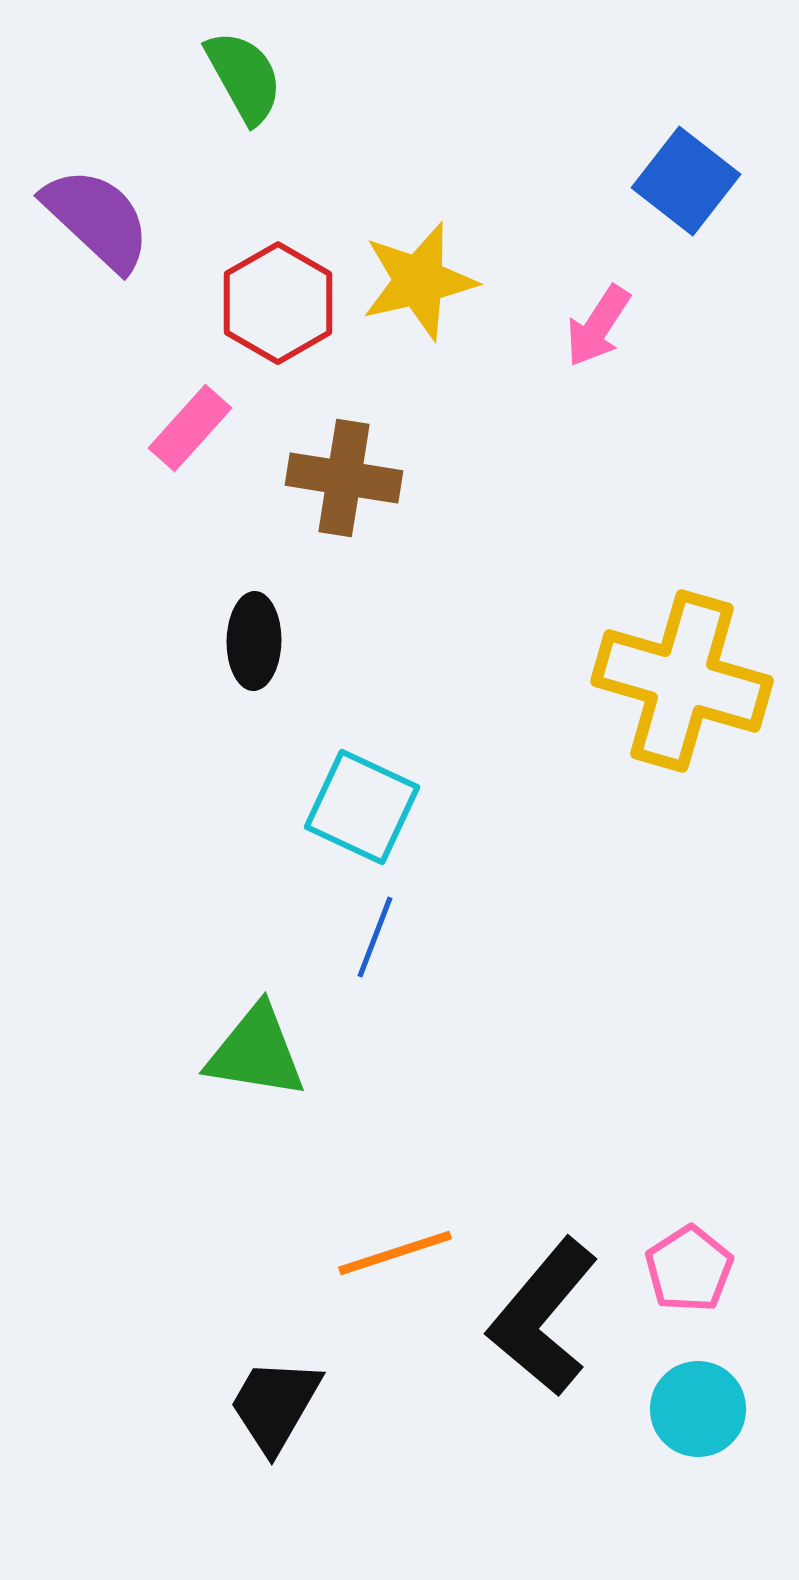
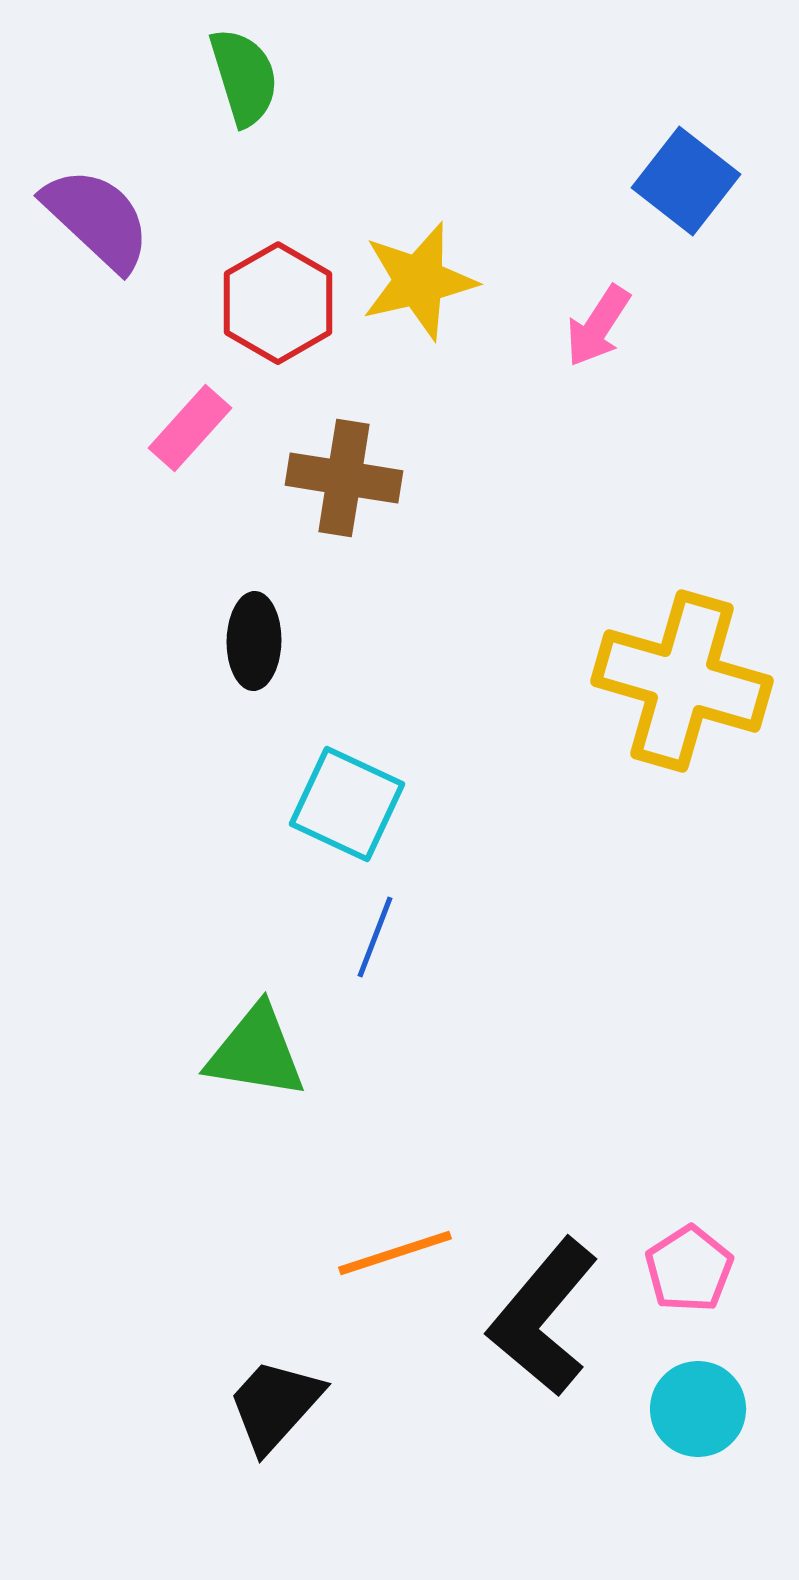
green semicircle: rotated 12 degrees clockwise
cyan square: moved 15 px left, 3 px up
black trapezoid: rotated 12 degrees clockwise
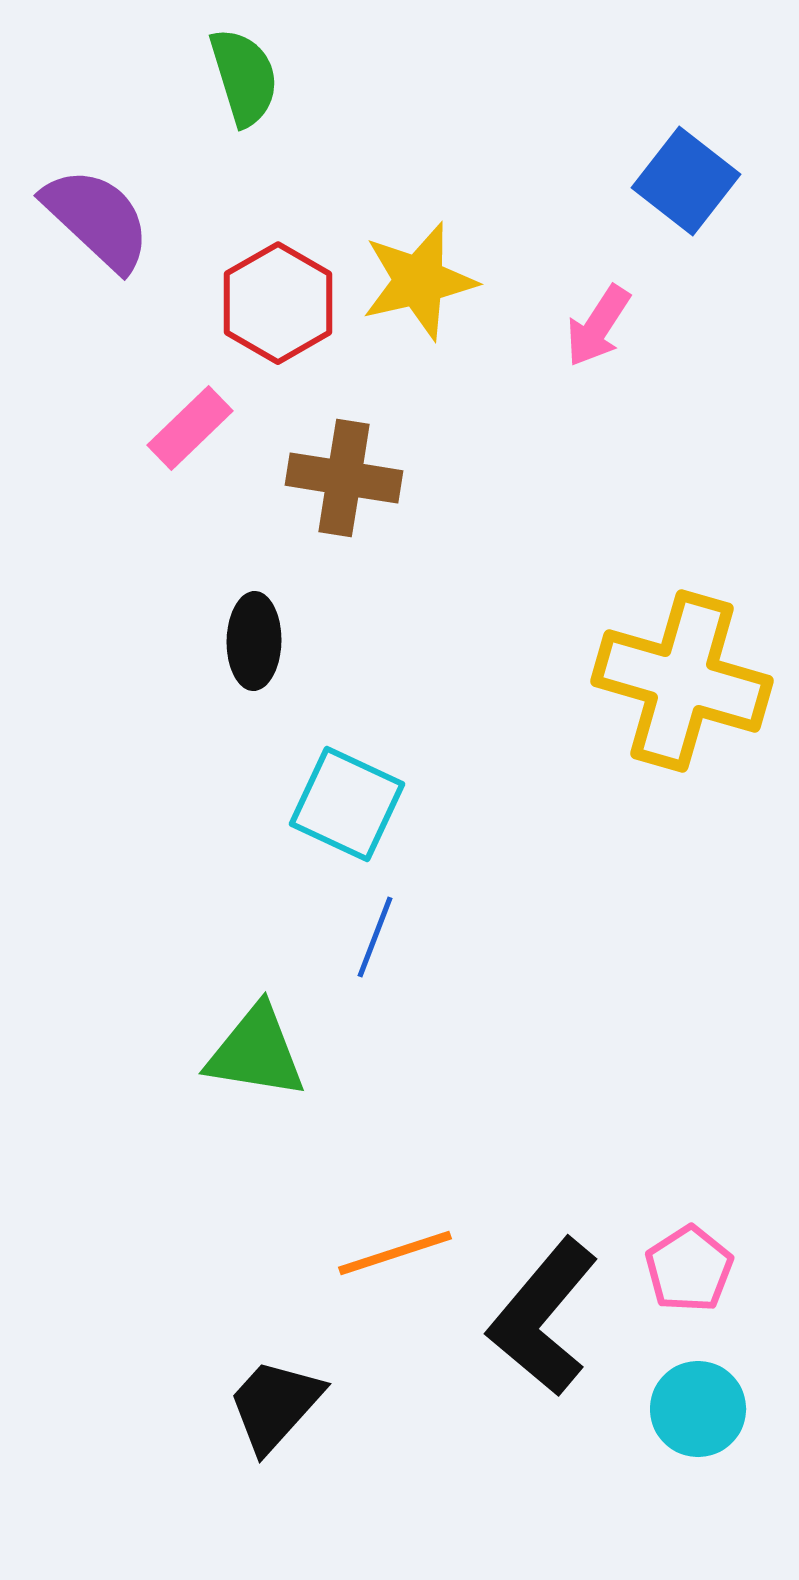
pink rectangle: rotated 4 degrees clockwise
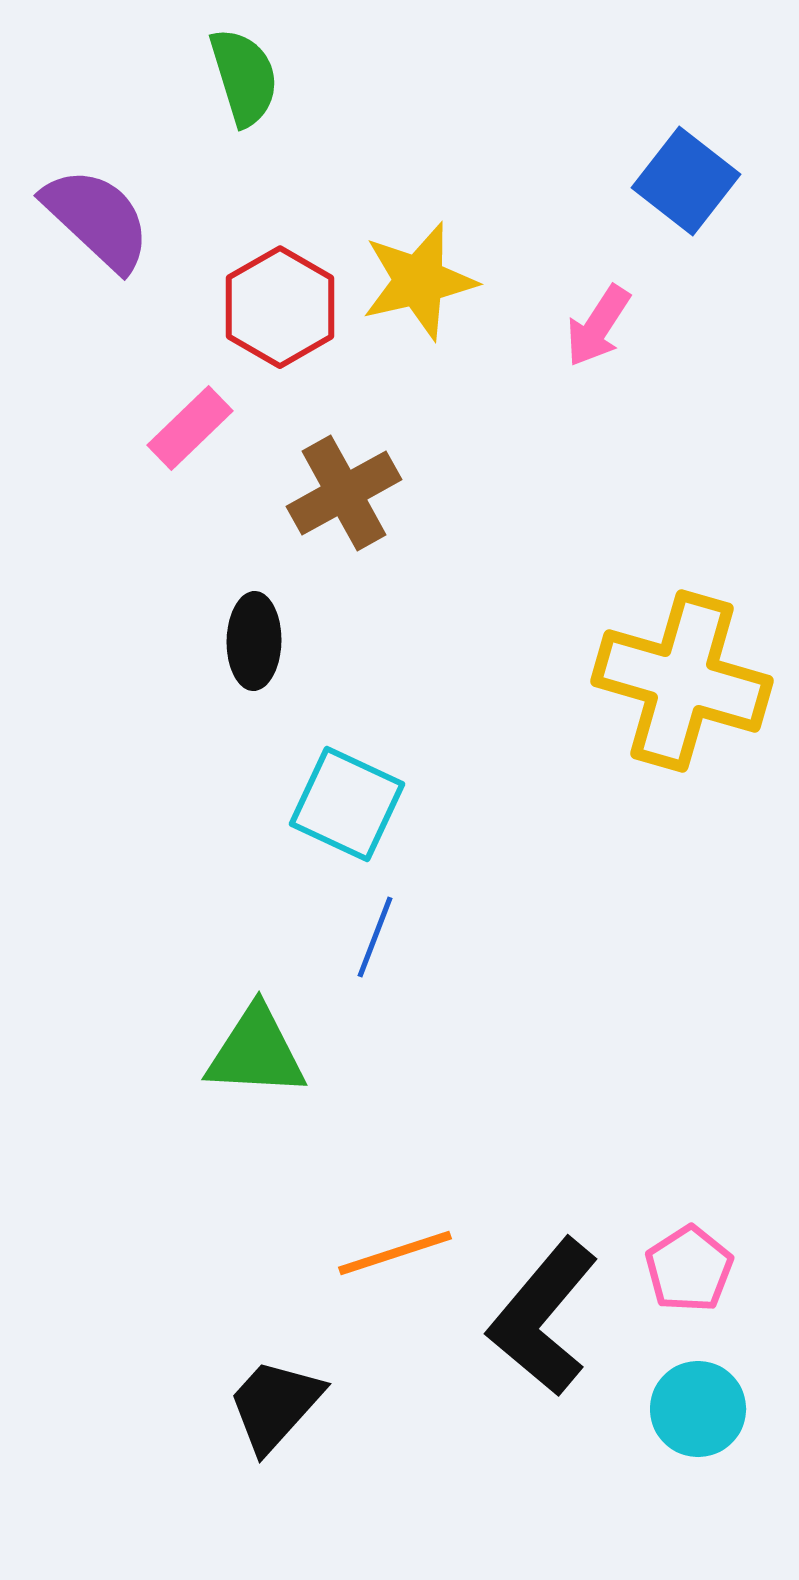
red hexagon: moved 2 px right, 4 px down
brown cross: moved 15 px down; rotated 38 degrees counterclockwise
green triangle: rotated 6 degrees counterclockwise
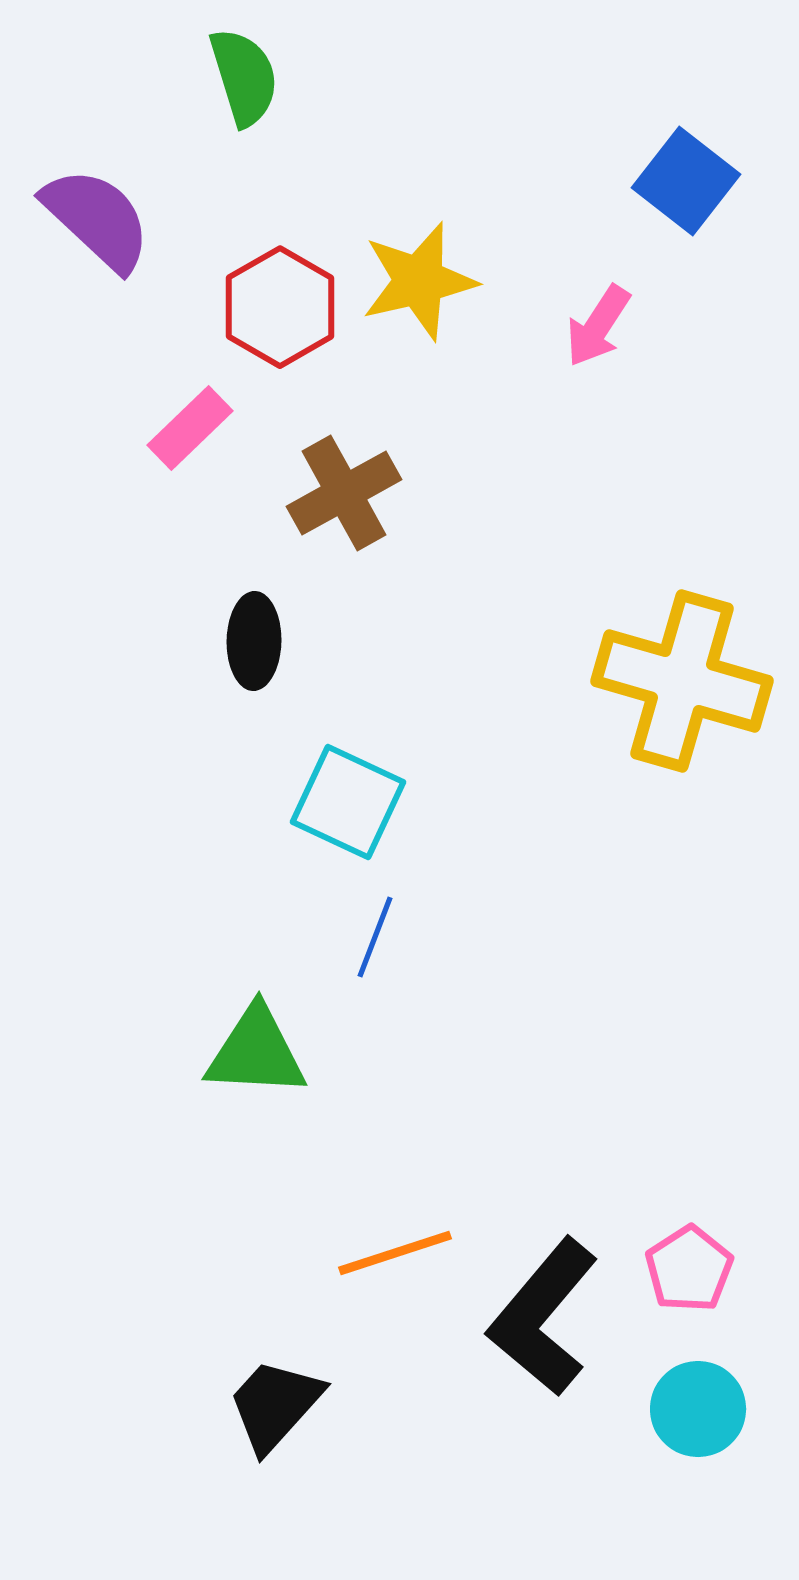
cyan square: moved 1 px right, 2 px up
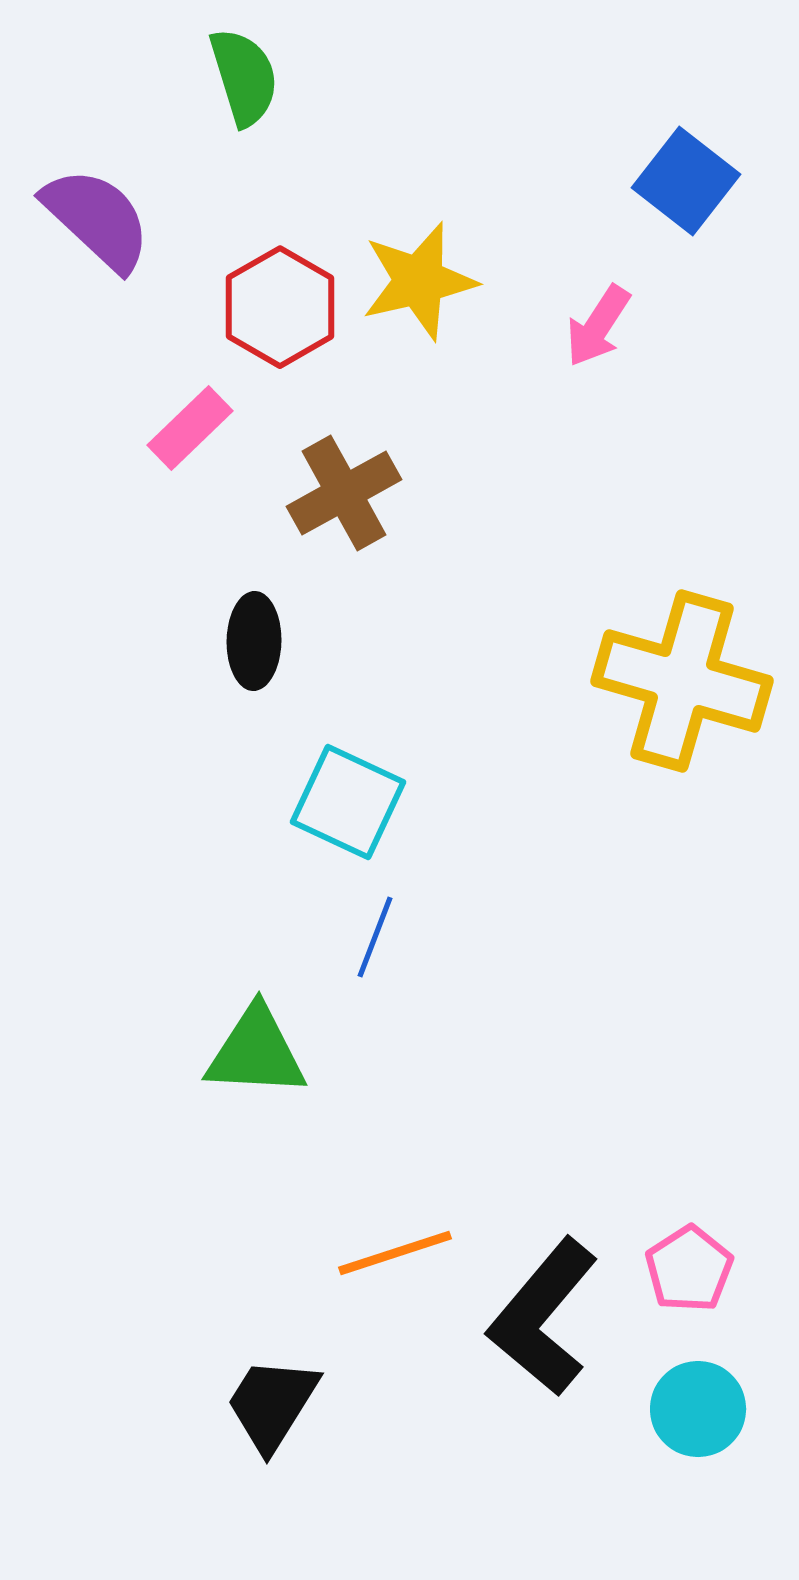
black trapezoid: moved 3 px left, 1 px up; rotated 10 degrees counterclockwise
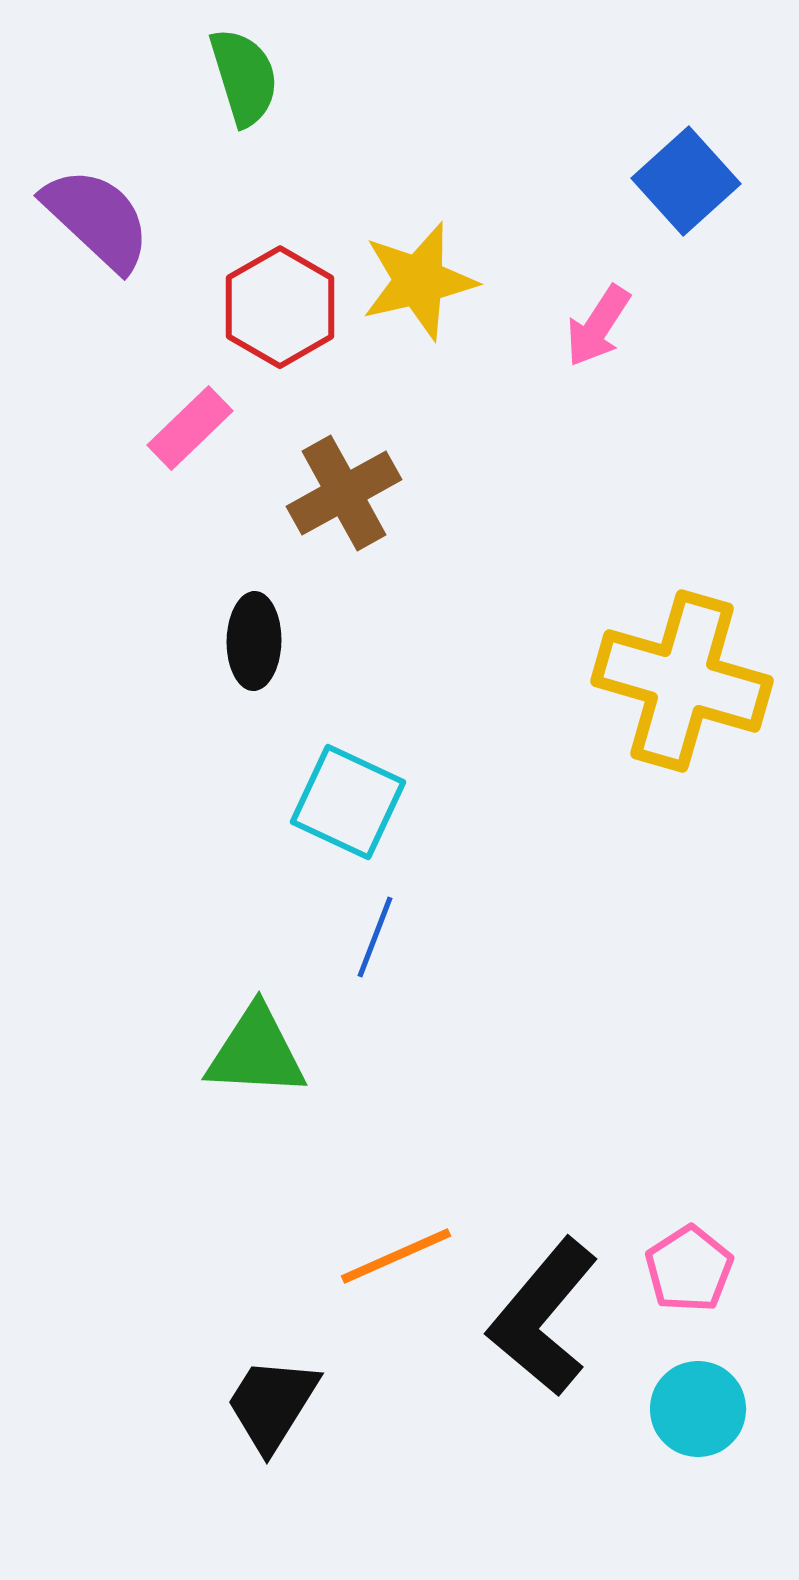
blue square: rotated 10 degrees clockwise
orange line: moved 1 px right, 3 px down; rotated 6 degrees counterclockwise
